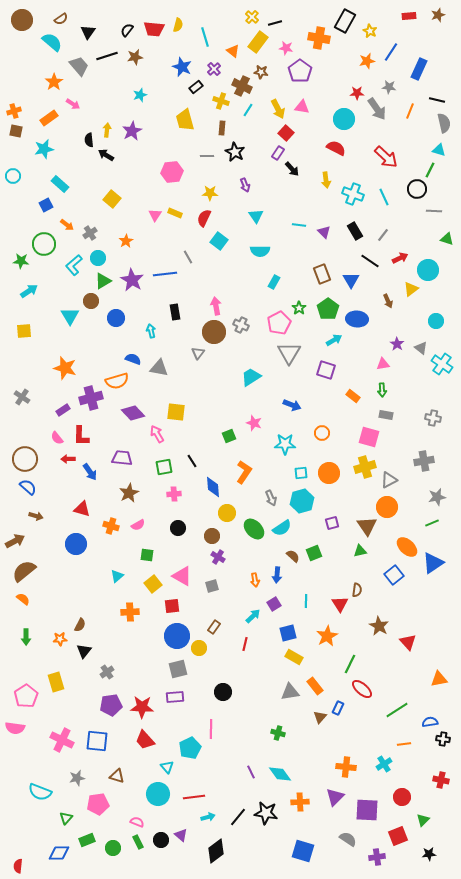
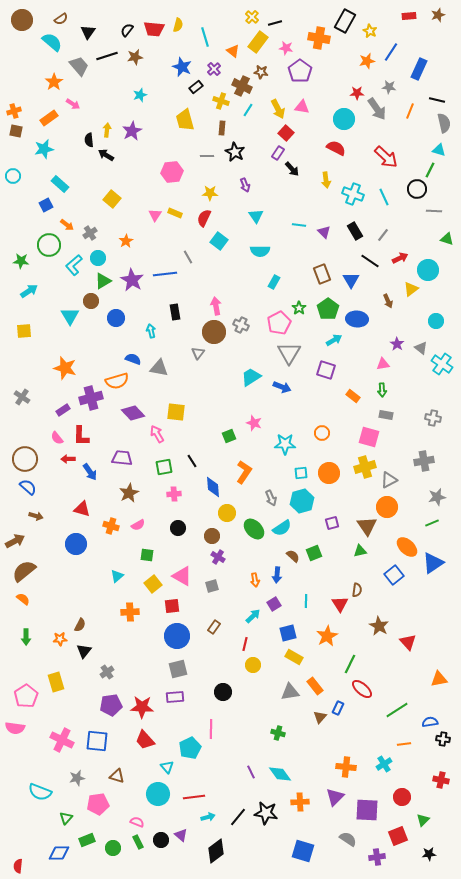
green circle at (44, 244): moved 5 px right, 1 px down
blue arrow at (292, 405): moved 10 px left, 18 px up
yellow circle at (199, 648): moved 54 px right, 17 px down
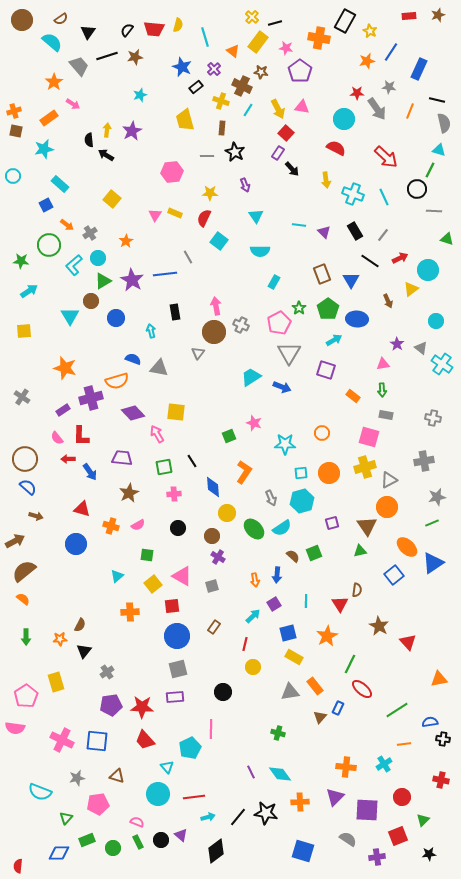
yellow circle at (253, 665): moved 2 px down
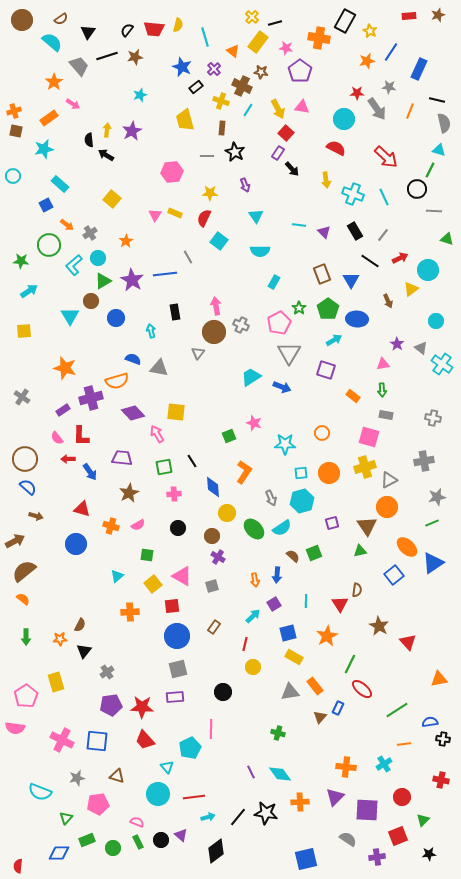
blue square at (303, 851): moved 3 px right, 8 px down; rotated 30 degrees counterclockwise
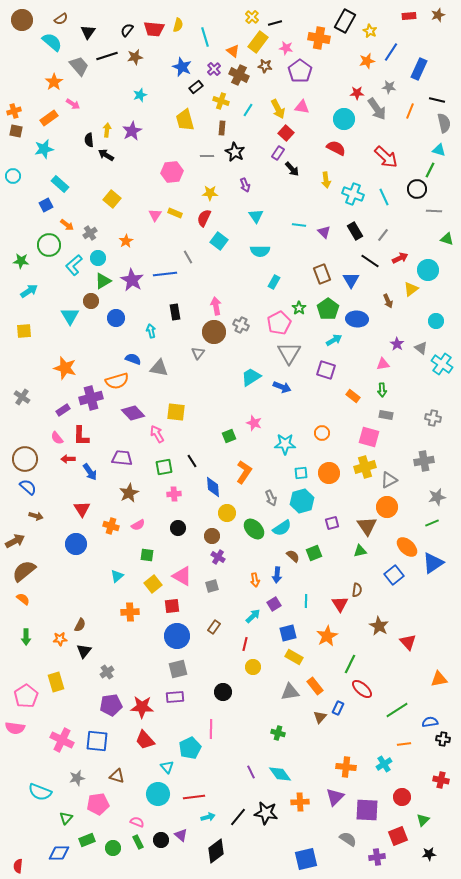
brown star at (261, 72): moved 4 px right, 6 px up
brown cross at (242, 86): moved 3 px left, 11 px up
red triangle at (82, 509): rotated 42 degrees clockwise
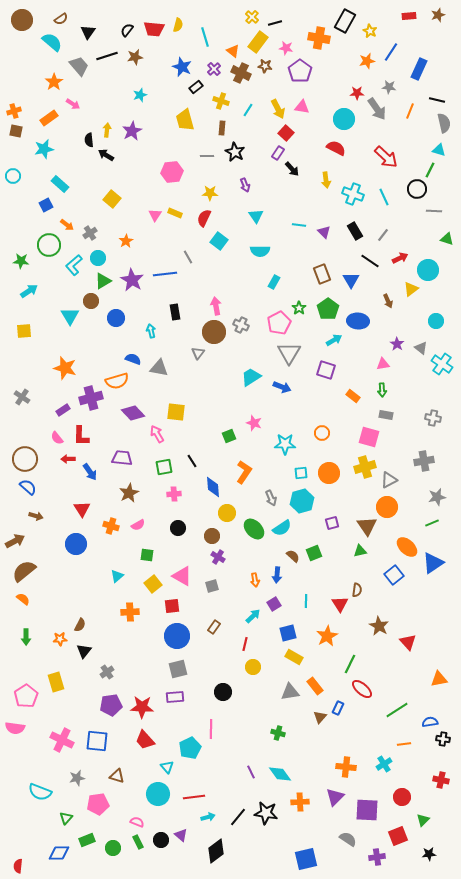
brown cross at (239, 75): moved 2 px right, 2 px up
blue ellipse at (357, 319): moved 1 px right, 2 px down
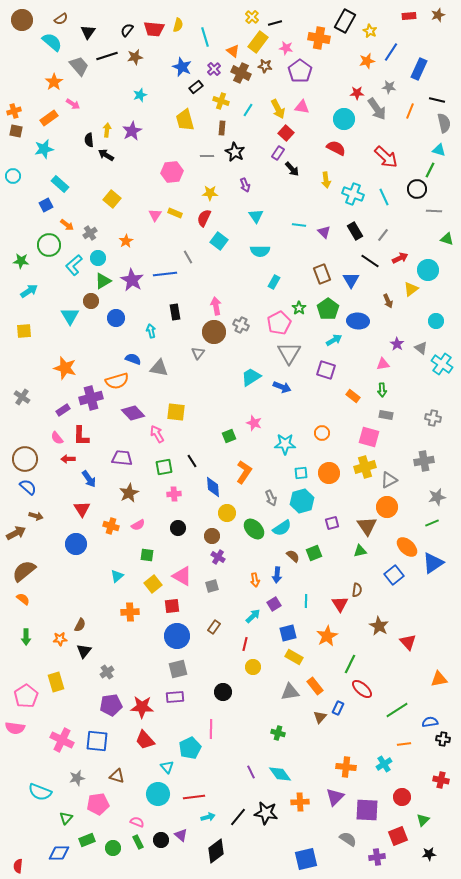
blue arrow at (90, 472): moved 1 px left, 7 px down
brown arrow at (15, 541): moved 1 px right, 8 px up
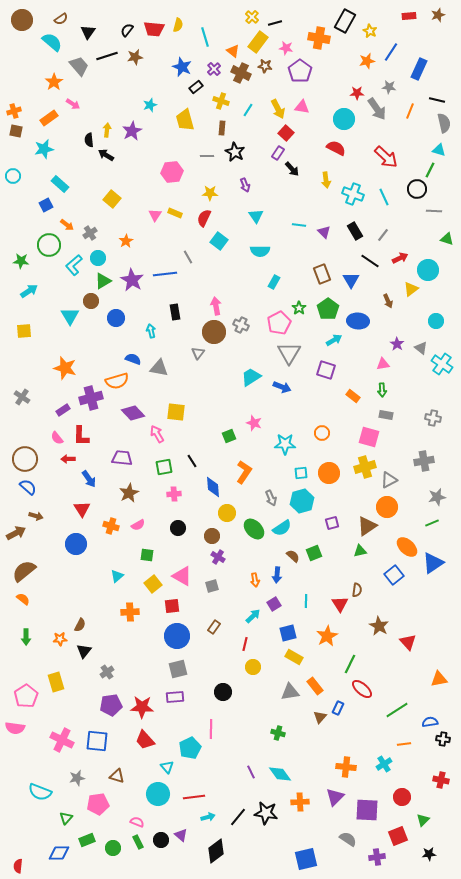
cyan star at (140, 95): moved 10 px right, 10 px down
brown triangle at (367, 526): rotated 30 degrees clockwise
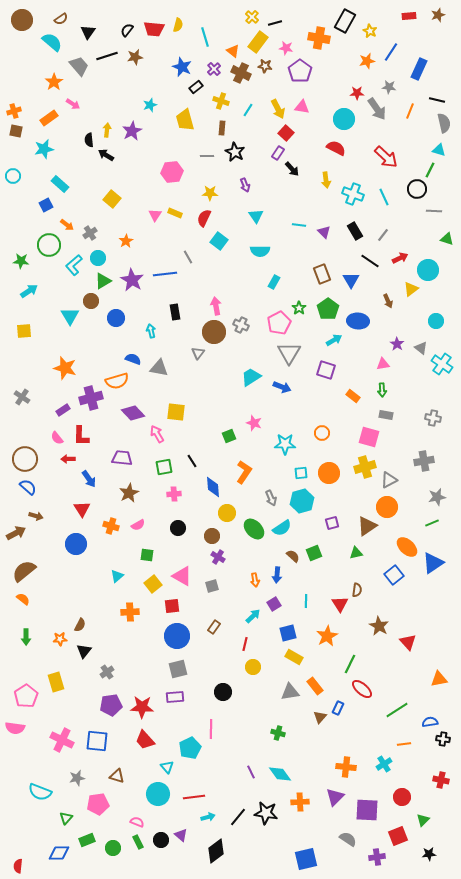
green triangle at (360, 551): moved 4 px left, 2 px down
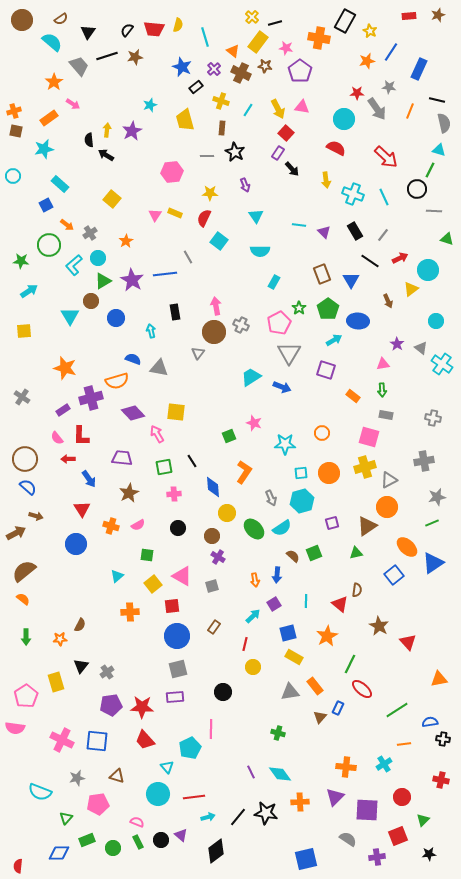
red triangle at (340, 604): rotated 18 degrees counterclockwise
black triangle at (84, 651): moved 3 px left, 15 px down
